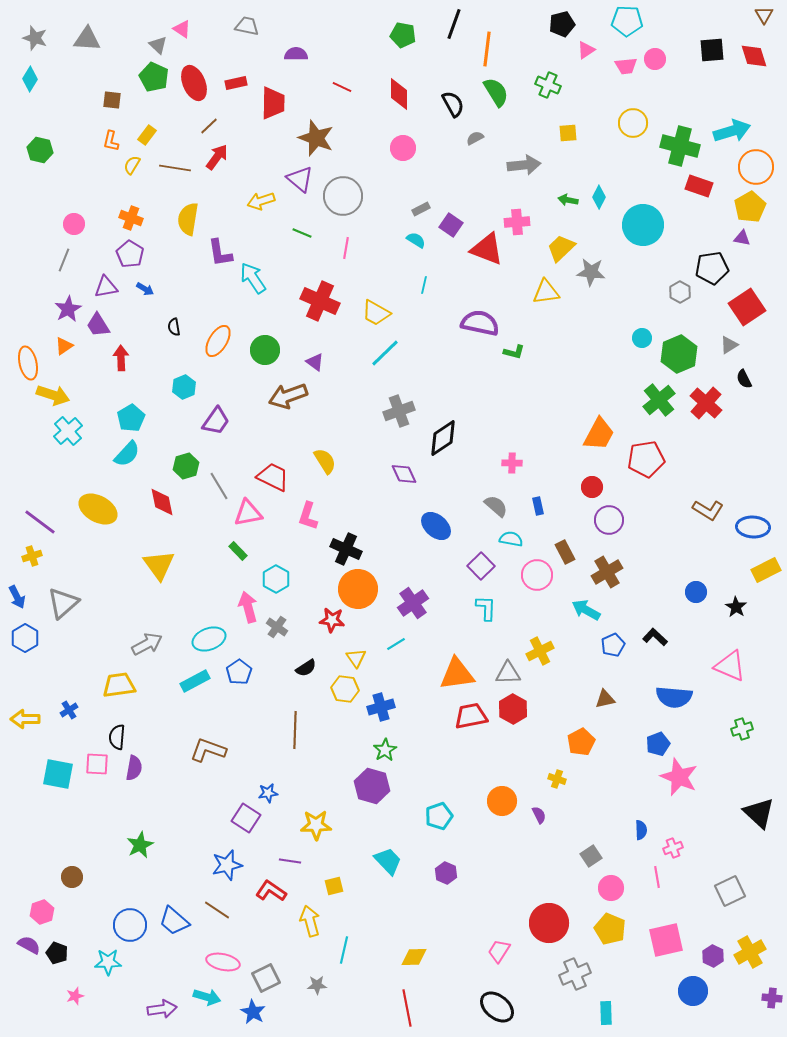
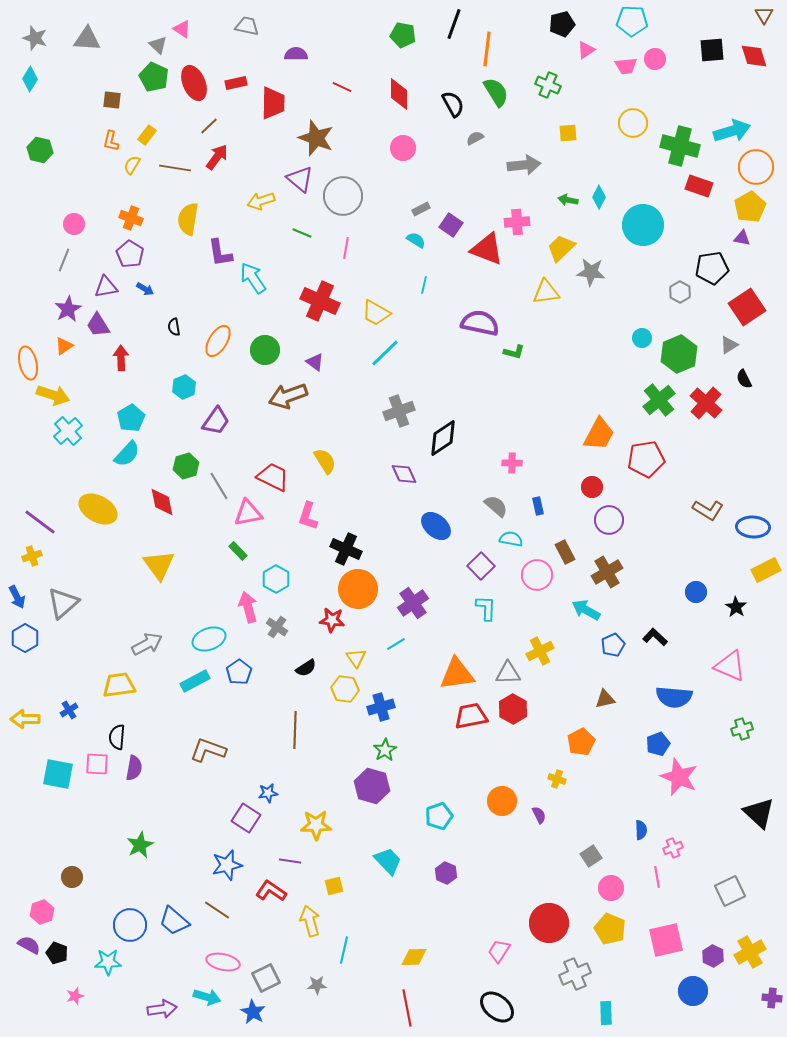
cyan pentagon at (627, 21): moved 5 px right
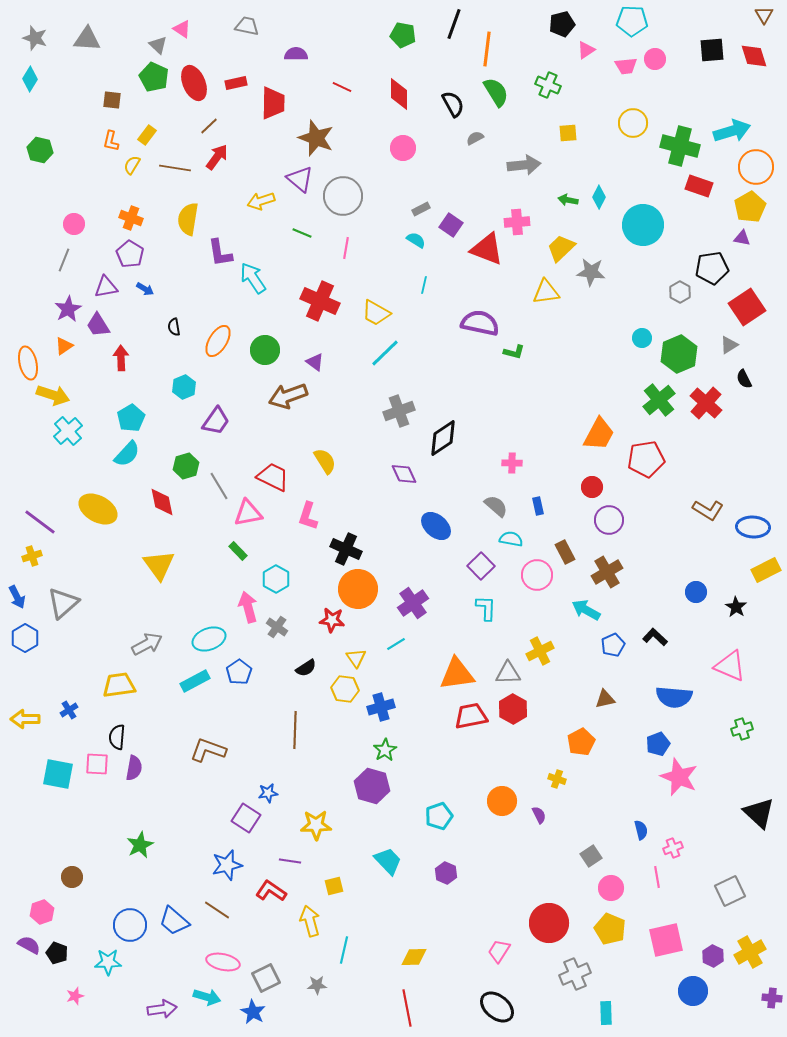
blue semicircle at (641, 830): rotated 12 degrees counterclockwise
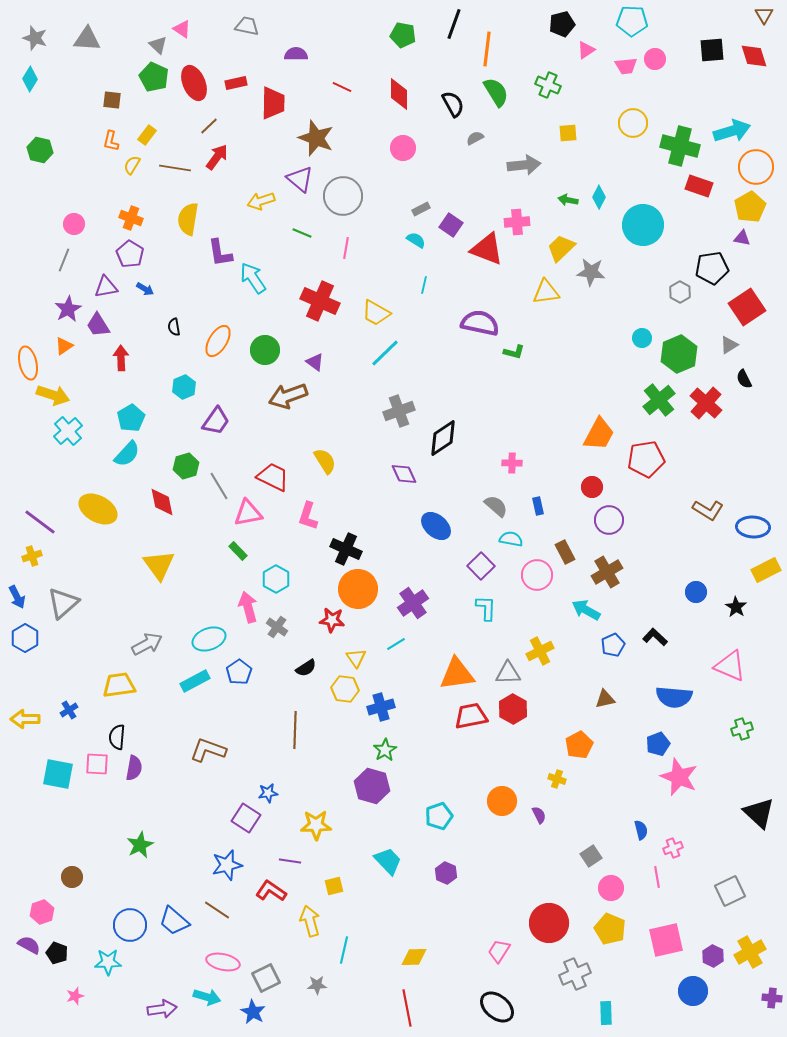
orange pentagon at (581, 742): moved 2 px left, 3 px down
